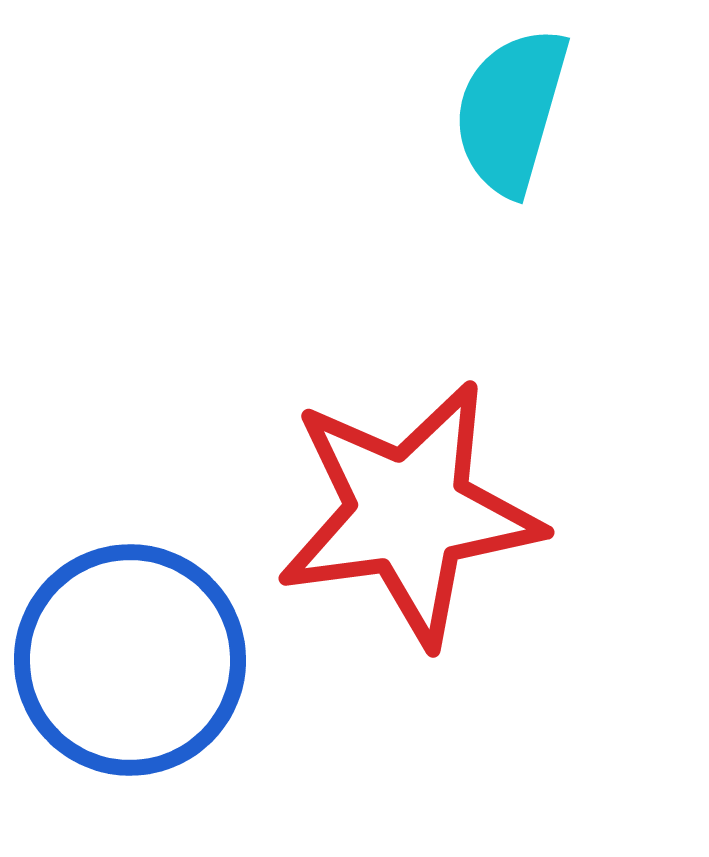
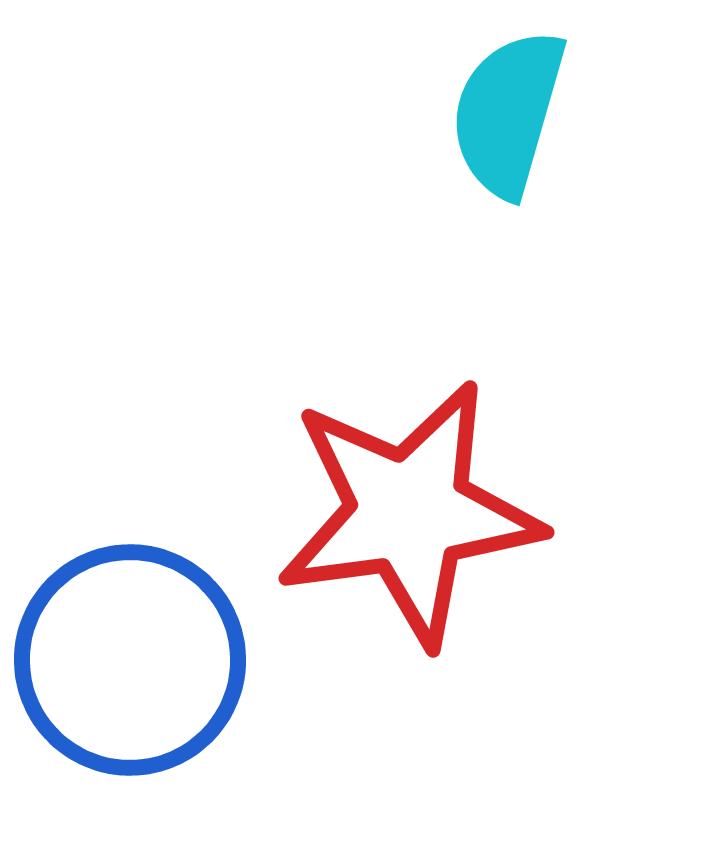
cyan semicircle: moved 3 px left, 2 px down
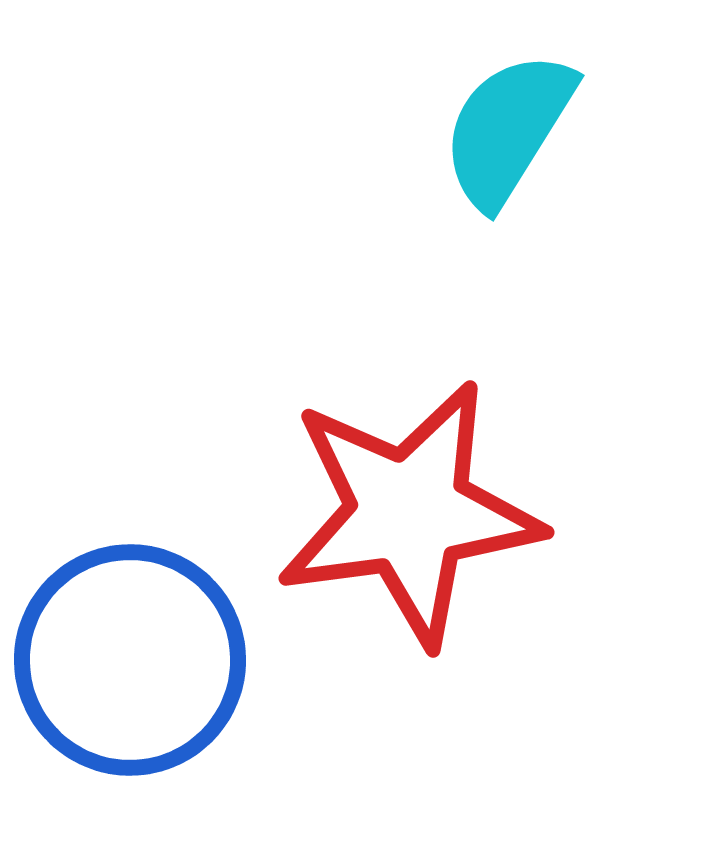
cyan semicircle: moved 16 px down; rotated 16 degrees clockwise
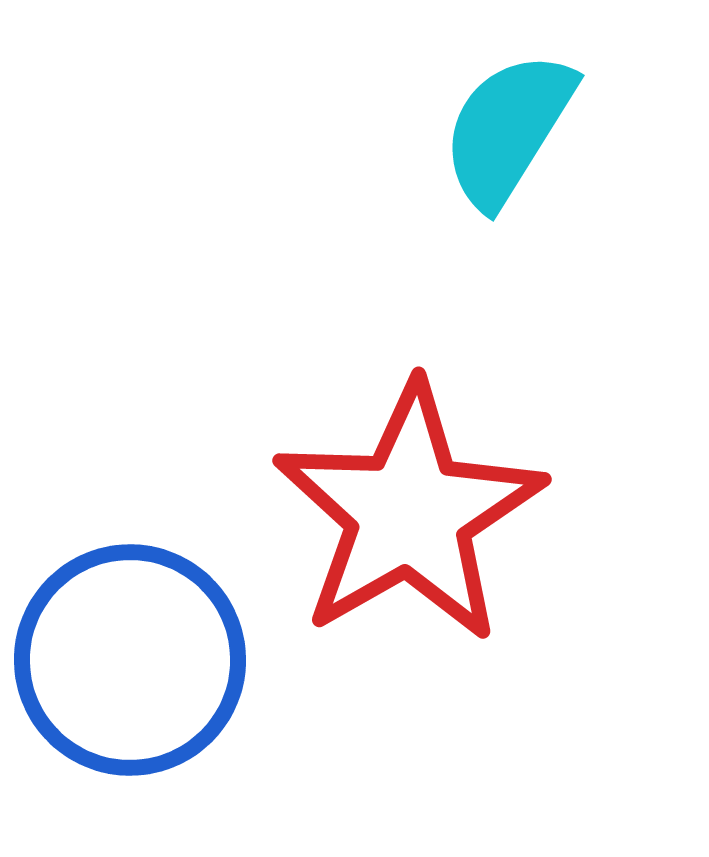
red star: rotated 22 degrees counterclockwise
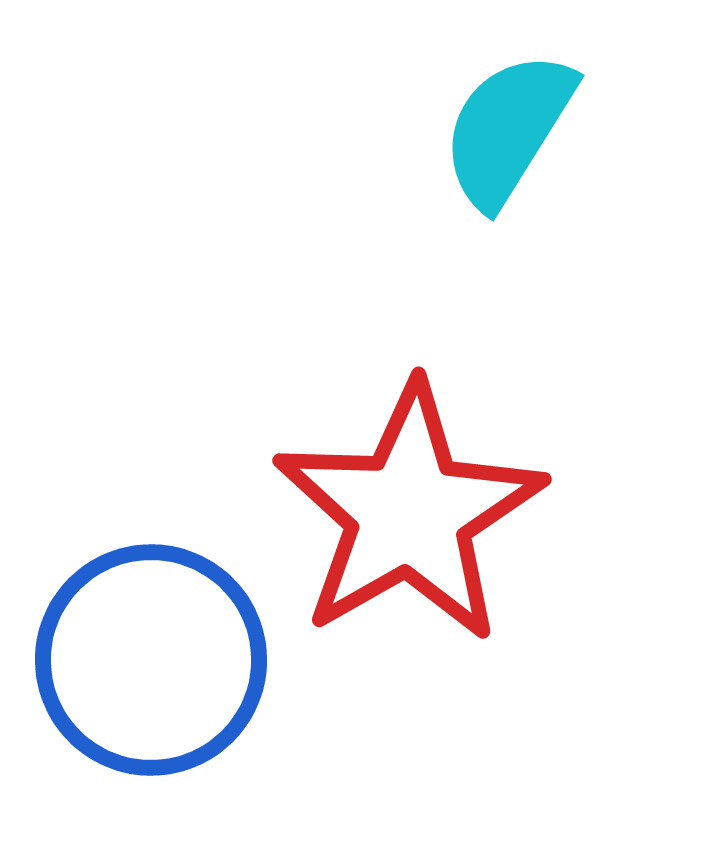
blue circle: moved 21 px right
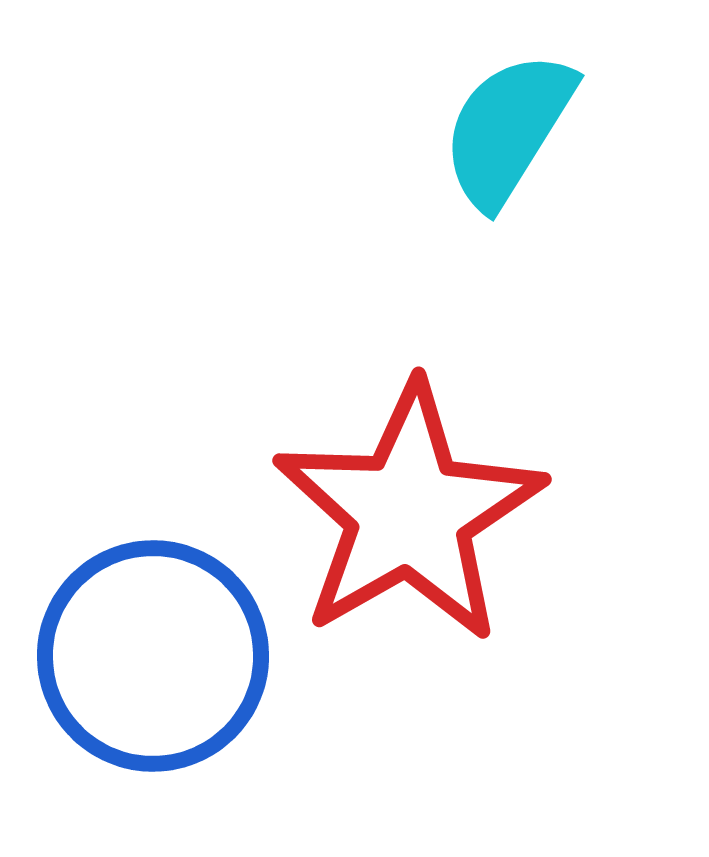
blue circle: moved 2 px right, 4 px up
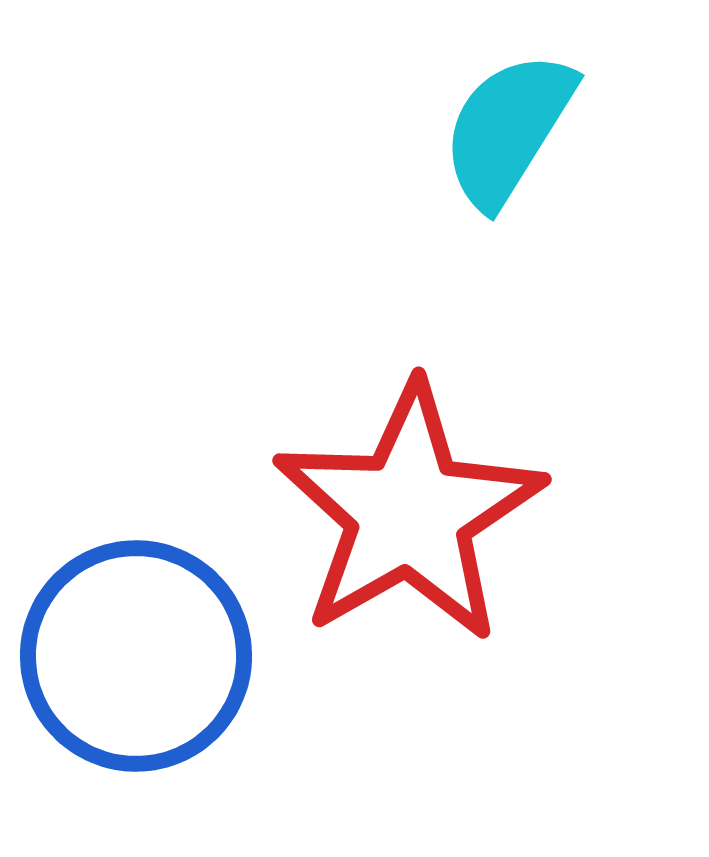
blue circle: moved 17 px left
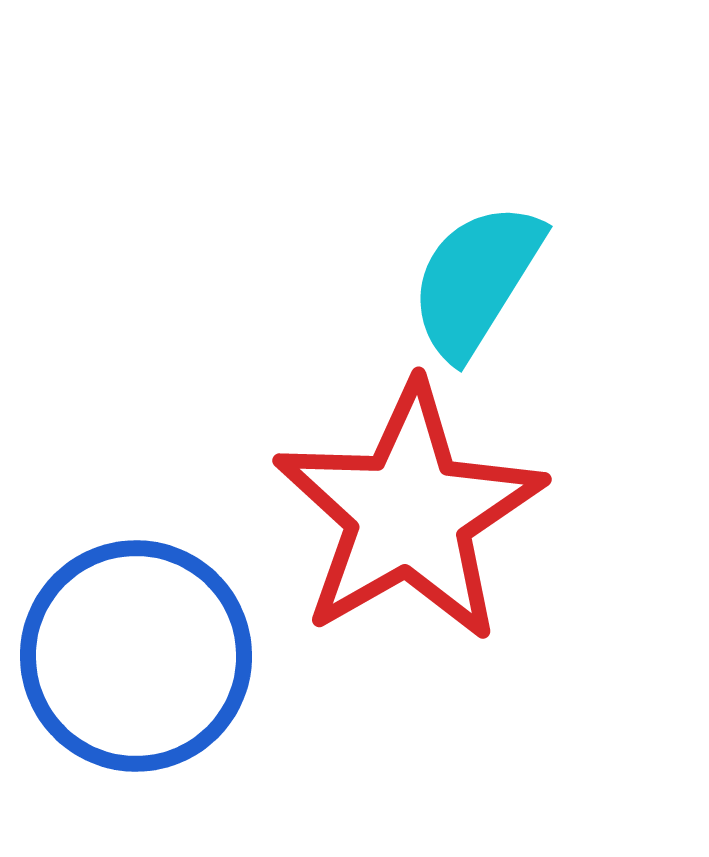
cyan semicircle: moved 32 px left, 151 px down
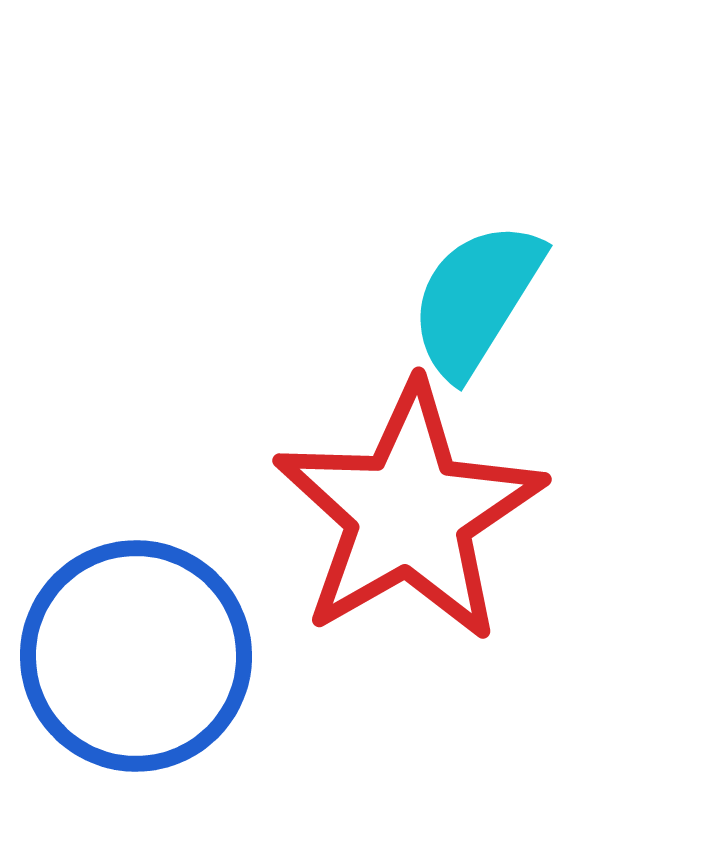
cyan semicircle: moved 19 px down
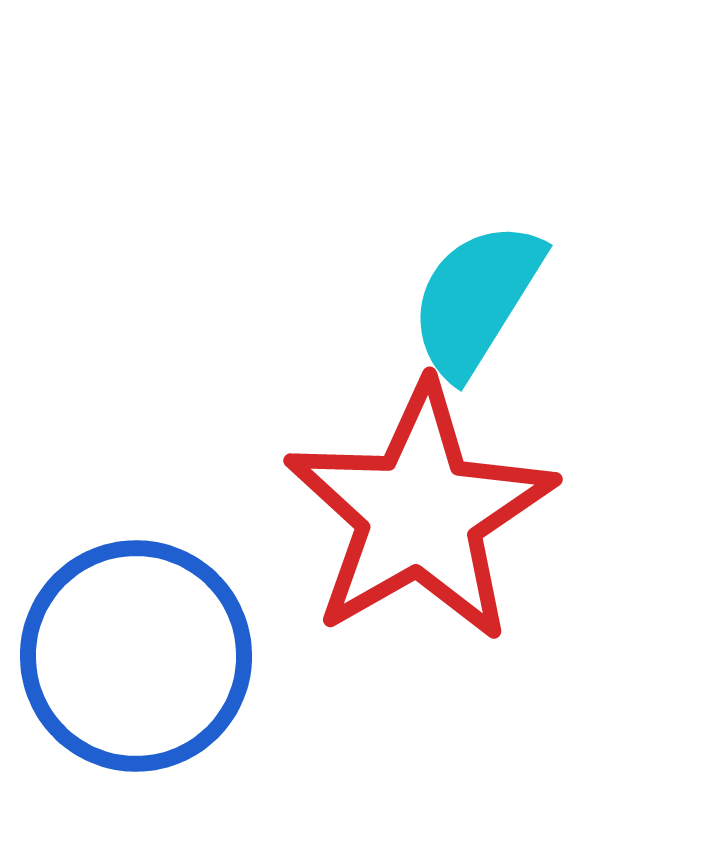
red star: moved 11 px right
